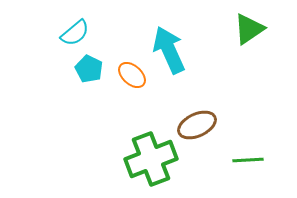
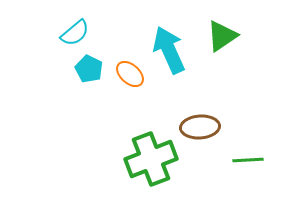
green triangle: moved 27 px left, 7 px down
orange ellipse: moved 2 px left, 1 px up
brown ellipse: moved 3 px right, 2 px down; rotated 21 degrees clockwise
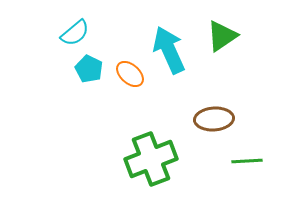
brown ellipse: moved 14 px right, 8 px up
green line: moved 1 px left, 1 px down
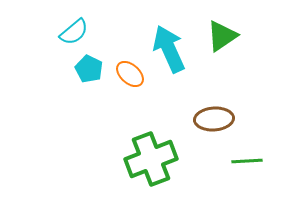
cyan semicircle: moved 1 px left, 1 px up
cyan arrow: moved 1 px up
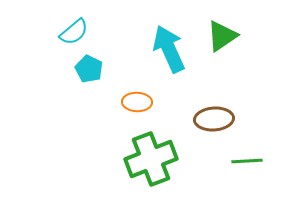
orange ellipse: moved 7 px right, 28 px down; rotated 40 degrees counterclockwise
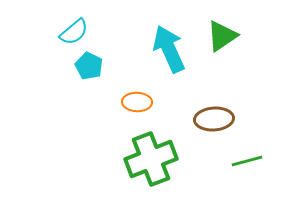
cyan pentagon: moved 3 px up
green line: rotated 12 degrees counterclockwise
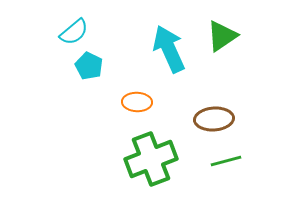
green line: moved 21 px left
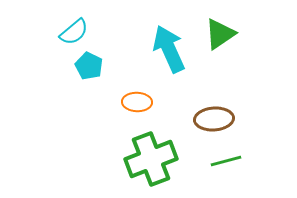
green triangle: moved 2 px left, 2 px up
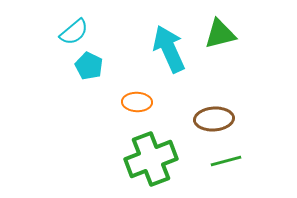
green triangle: rotated 20 degrees clockwise
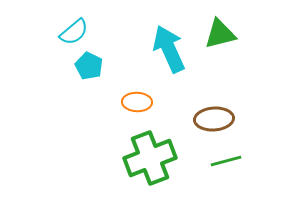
green cross: moved 1 px left, 1 px up
